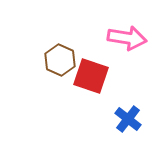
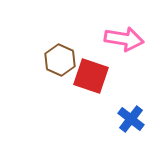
pink arrow: moved 3 px left, 1 px down
blue cross: moved 3 px right
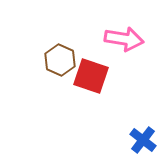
blue cross: moved 12 px right, 21 px down
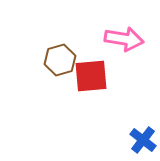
brown hexagon: rotated 20 degrees clockwise
red square: rotated 24 degrees counterclockwise
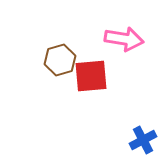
blue cross: rotated 24 degrees clockwise
